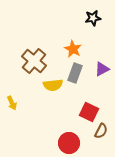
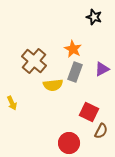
black star: moved 1 px right, 1 px up; rotated 28 degrees clockwise
gray rectangle: moved 1 px up
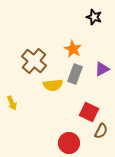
gray rectangle: moved 2 px down
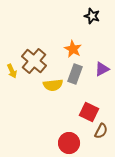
black star: moved 2 px left, 1 px up
yellow arrow: moved 32 px up
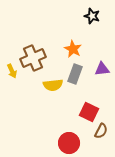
brown cross: moved 1 px left, 3 px up; rotated 25 degrees clockwise
purple triangle: rotated 21 degrees clockwise
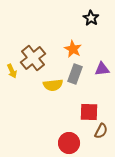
black star: moved 1 px left, 2 px down; rotated 14 degrees clockwise
brown cross: rotated 15 degrees counterclockwise
red square: rotated 24 degrees counterclockwise
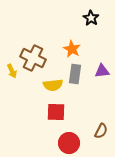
orange star: moved 1 px left
brown cross: rotated 25 degrees counterclockwise
purple triangle: moved 2 px down
gray rectangle: rotated 12 degrees counterclockwise
red square: moved 33 px left
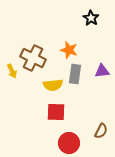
orange star: moved 3 px left, 1 px down; rotated 12 degrees counterclockwise
